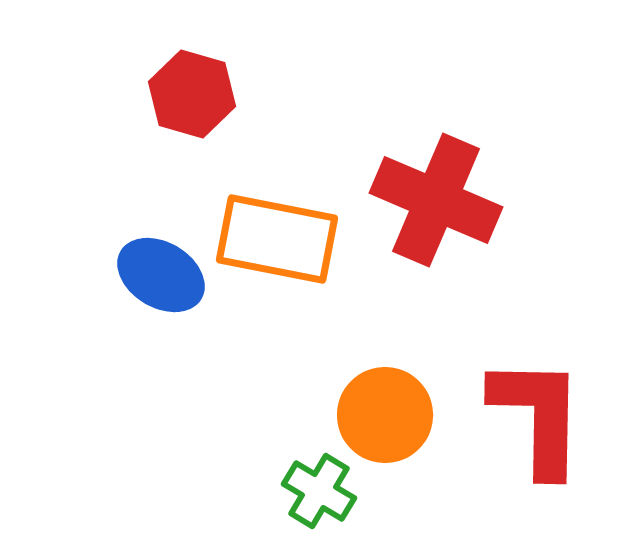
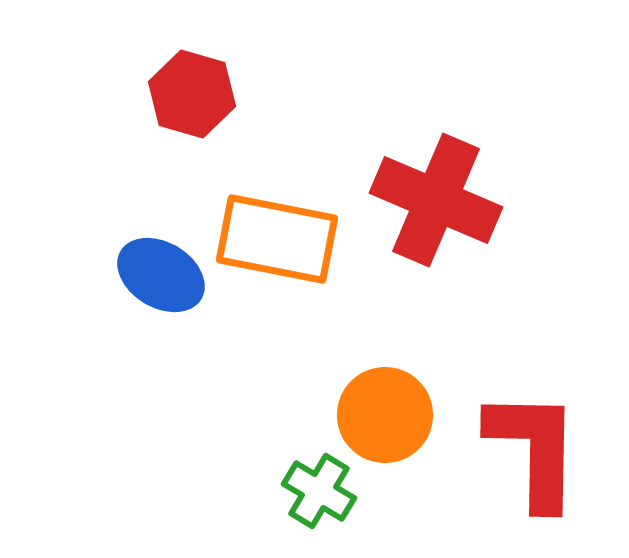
red L-shape: moved 4 px left, 33 px down
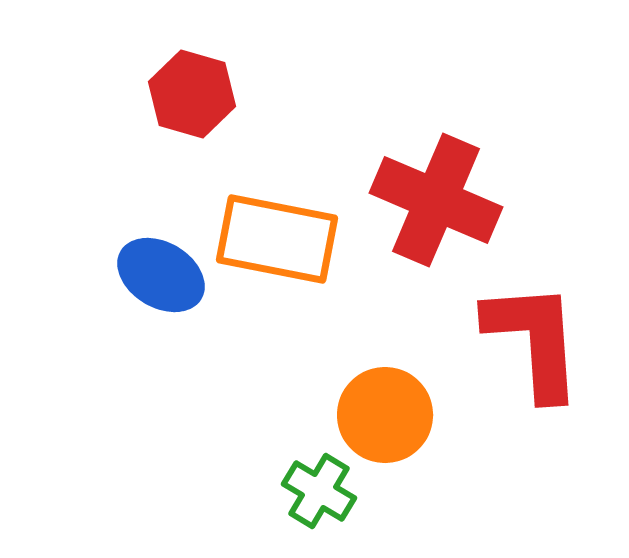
red L-shape: moved 109 px up; rotated 5 degrees counterclockwise
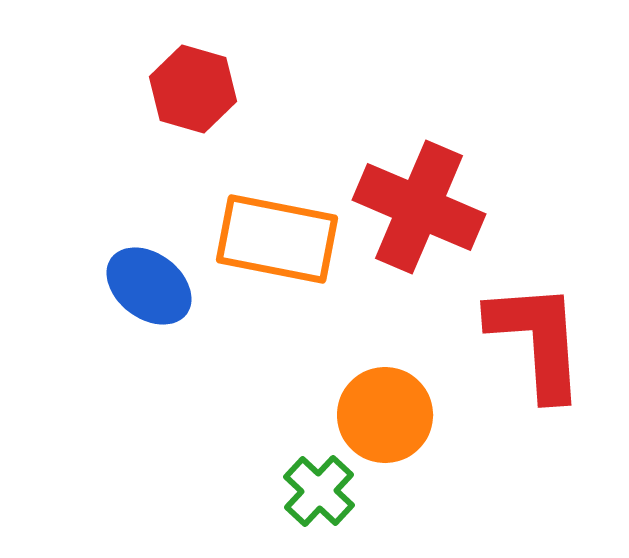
red hexagon: moved 1 px right, 5 px up
red cross: moved 17 px left, 7 px down
blue ellipse: moved 12 px left, 11 px down; rotated 6 degrees clockwise
red L-shape: moved 3 px right
green cross: rotated 12 degrees clockwise
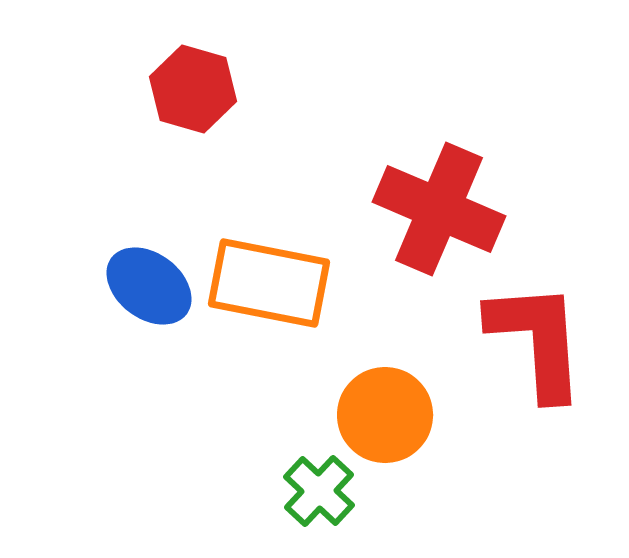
red cross: moved 20 px right, 2 px down
orange rectangle: moved 8 px left, 44 px down
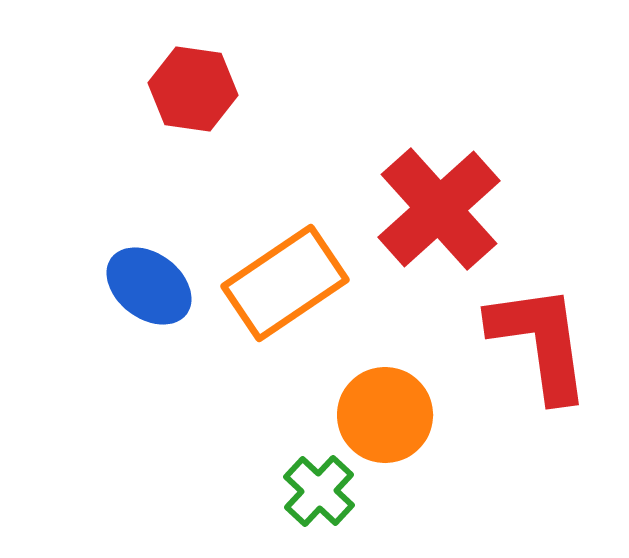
red hexagon: rotated 8 degrees counterclockwise
red cross: rotated 25 degrees clockwise
orange rectangle: moved 16 px right; rotated 45 degrees counterclockwise
red L-shape: moved 3 px right, 2 px down; rotated 4 degrees counterclockwise
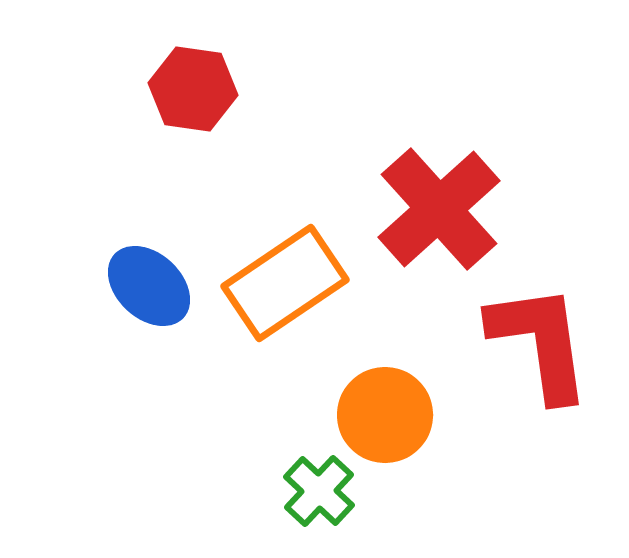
blue ellipse: rotated 6 degrees clockwise
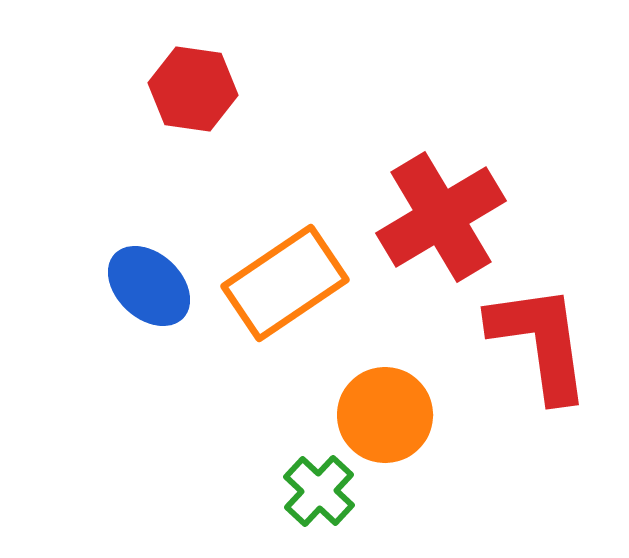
red cross: moved 2 px right, 8 px down; rotated 11 degrees clockwise
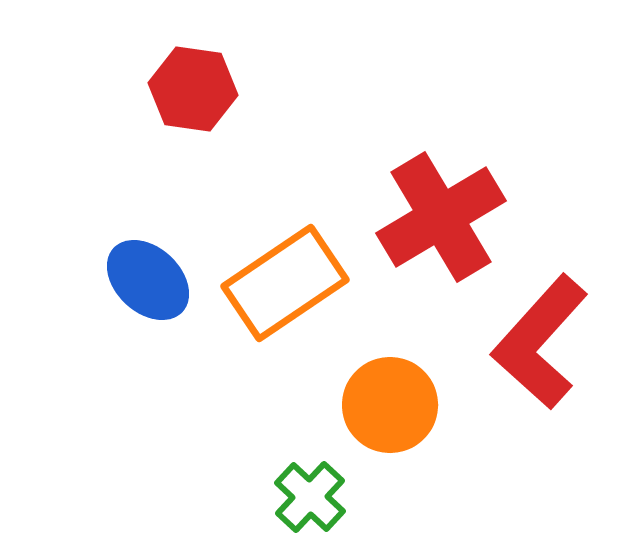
blue ellipse: moved 1 px left, 6 px up
red L-shape: rotated 130 degrees counterclockwise
orange circle: moved 5 px right, 10 px up
green cross: moved 9 px left, 6 px down
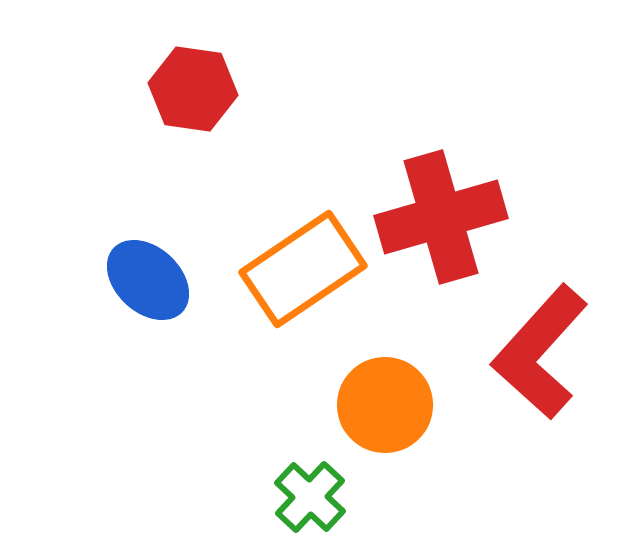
red cross: rotated 15 degrees clockwise
orange rectangle: moved 18 px right, 14 px up
red L-shape: moved 10 px down
orange circle: moved 5 px left
